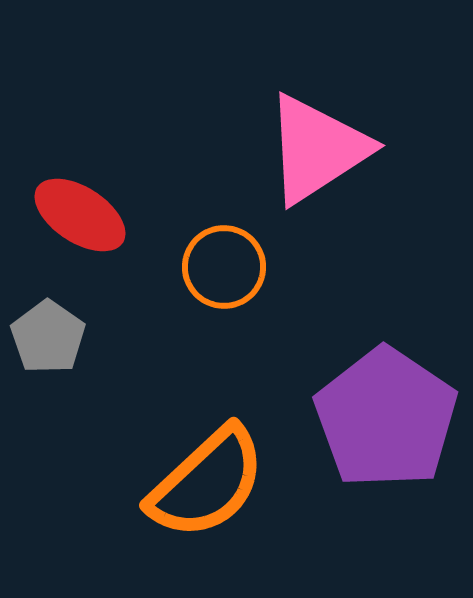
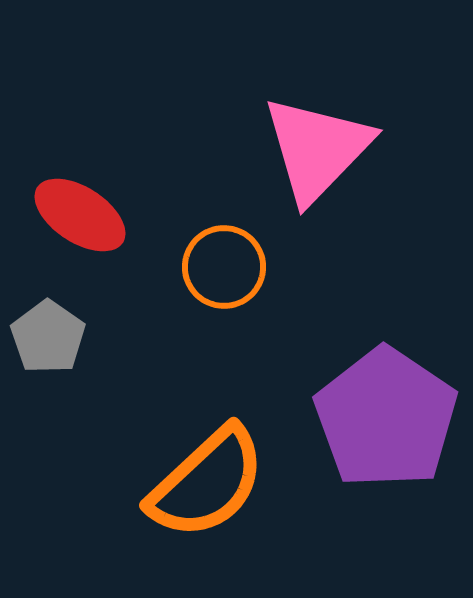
pink triangle: rotated 13 degrees counterclockwise
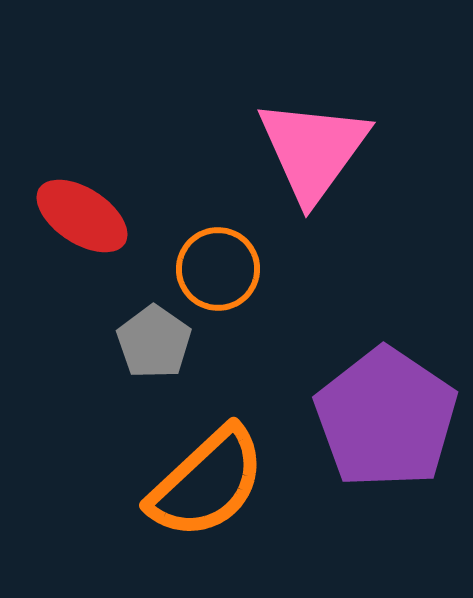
pink triangle: moved 4 px left, 1 px down; rotated 8 degrees counterclockwise
red ellipse: moved 2 px right, 1 px down
orange circle: moved 6 px left, 2 px down
gray pentagon: moved 106 px right, 5 px down
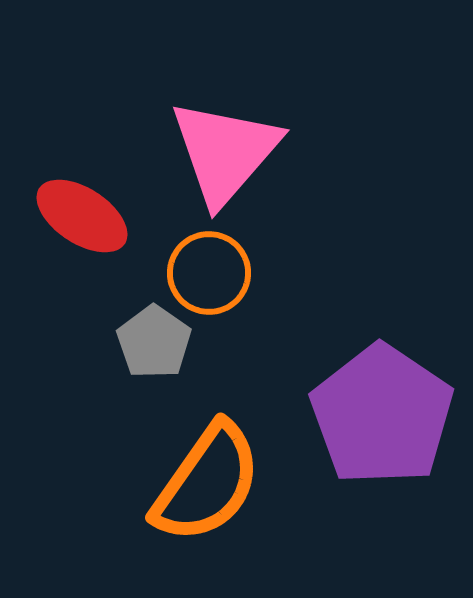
pink triangle: moved 88 px left, 2 px down; rotated 5 degrees clockwise
orange circle: moved 9 px left, 4 px down
purple pentagon: moved 4 px left, 3 px up
orange semicircle: rotated 12 degrees counterclockwise
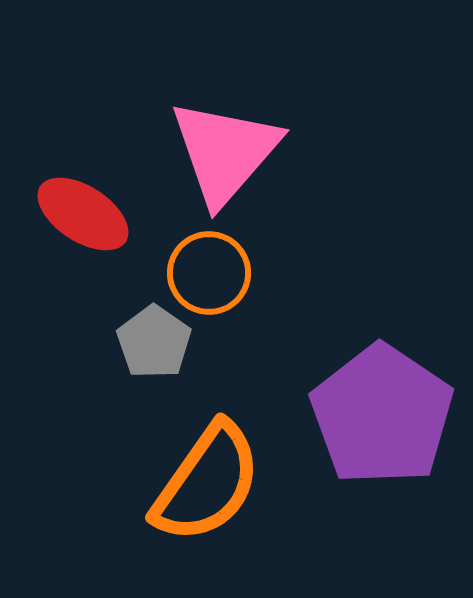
red ellipse: moved 1 px right, 2 px up
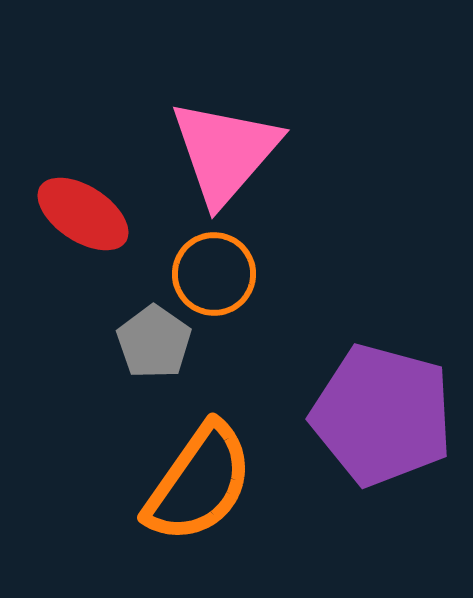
orange circle: moved 5 px right, 1 px down
purple pentagon: rotated 19 degrees counterclockwise
orange semicircle: moved 8 px left
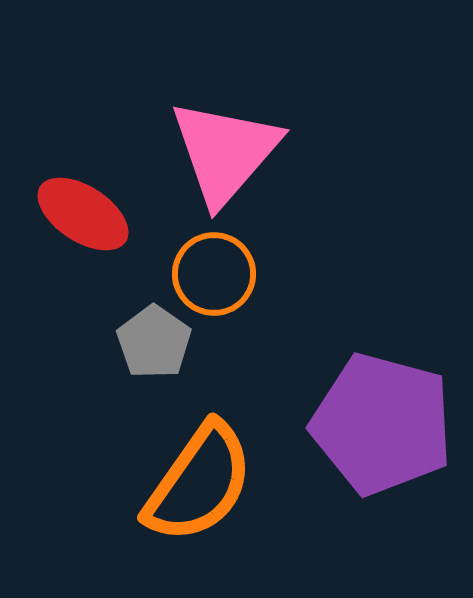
purple pentagon: moved 9 px down
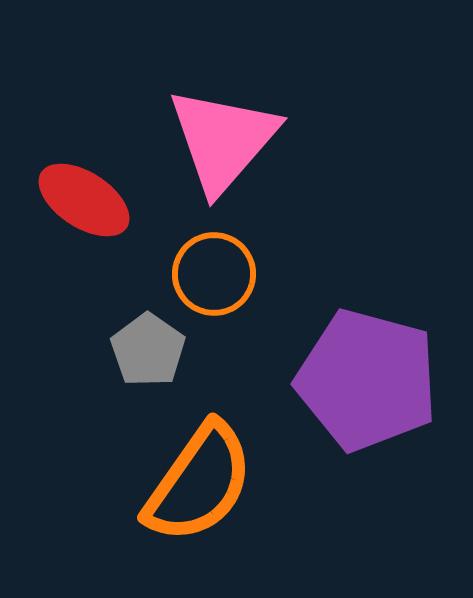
pink triangle: moved 2 px left, 12 px up
red ellipse: moved 1 px right, 14 px up
gray pentagon: moved 6 px left, 8 px down
purple pentagon: moved 15 px left, 44 px up
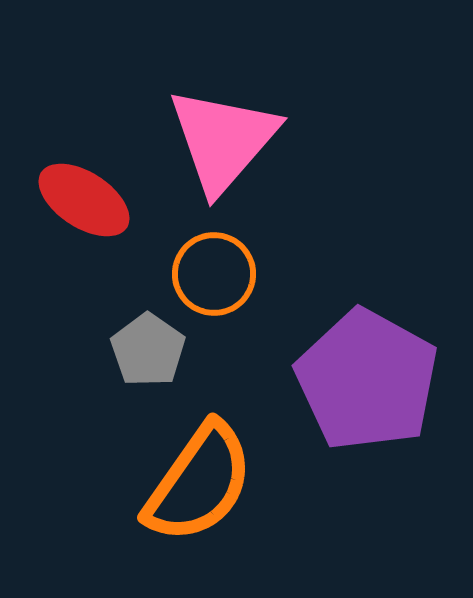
purple pentagon: rotated 14 degrees clockwise
